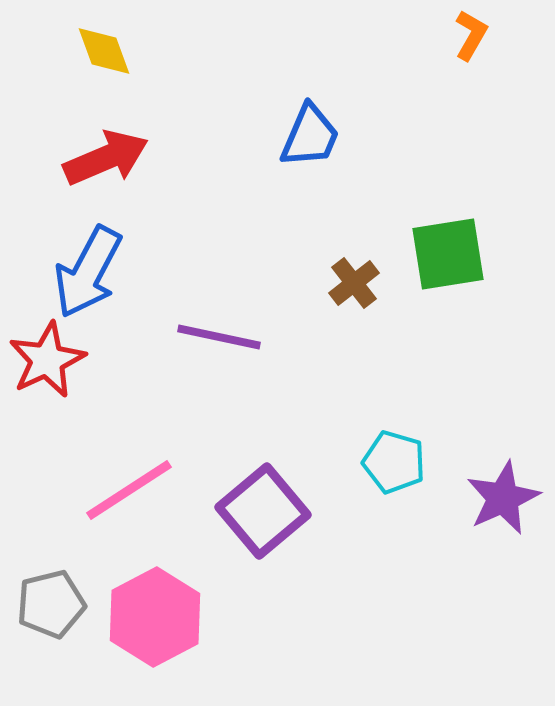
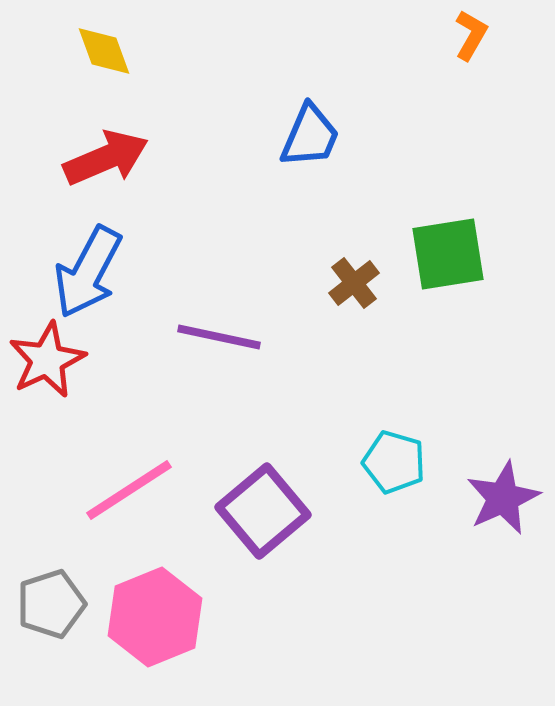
gray pentagon: rotated 4 degrees counterclockwise
pink hexagon: rotated 6 degrees clockwise
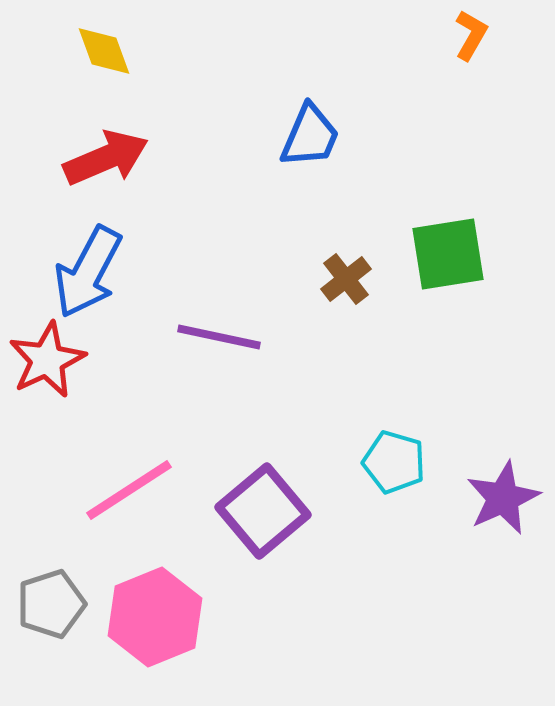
brown cross: moved 8 px left, 4 px up
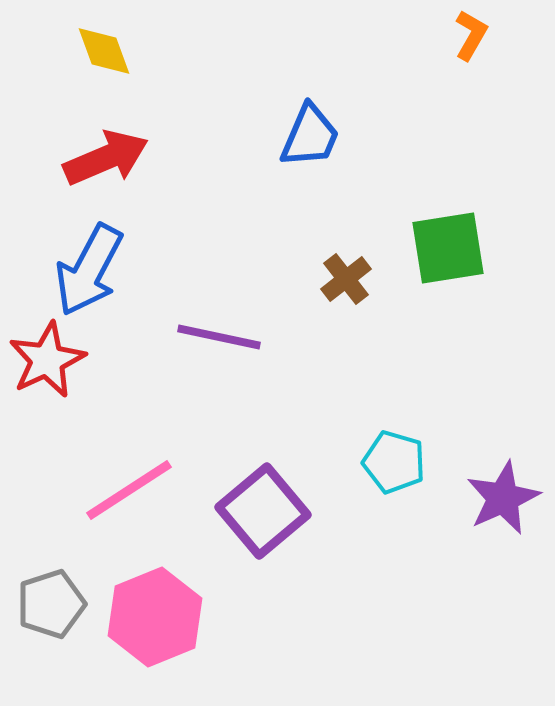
green square: moved 6 px up
blue arrow: moved 1 px right, 2 px up
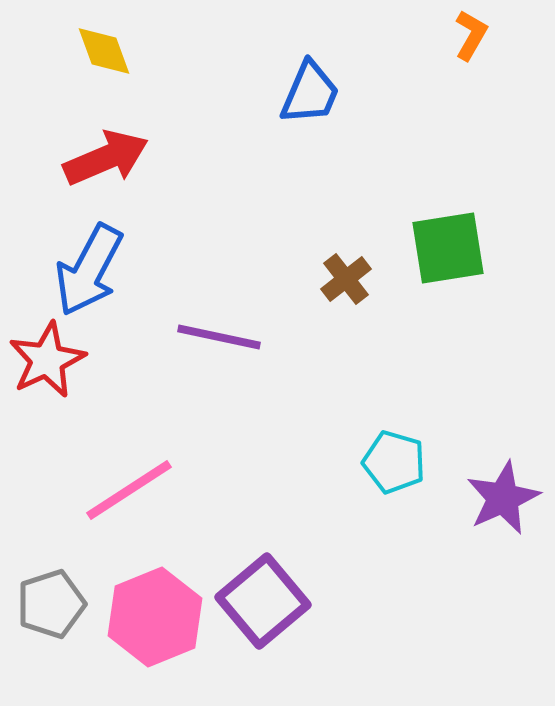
blue trapezoid: moved 43 px up
purple square: moved 90 px down
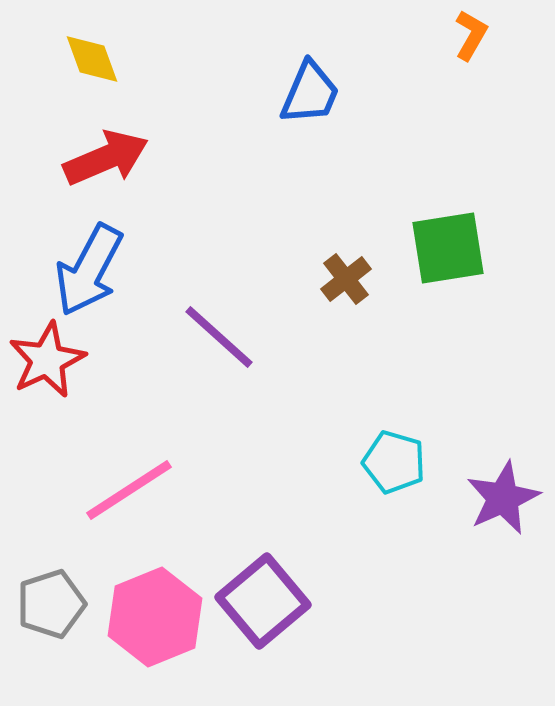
yellow diamond: moved 12 px left, 8 px down
purple line: rotated 30 degrees clockwise
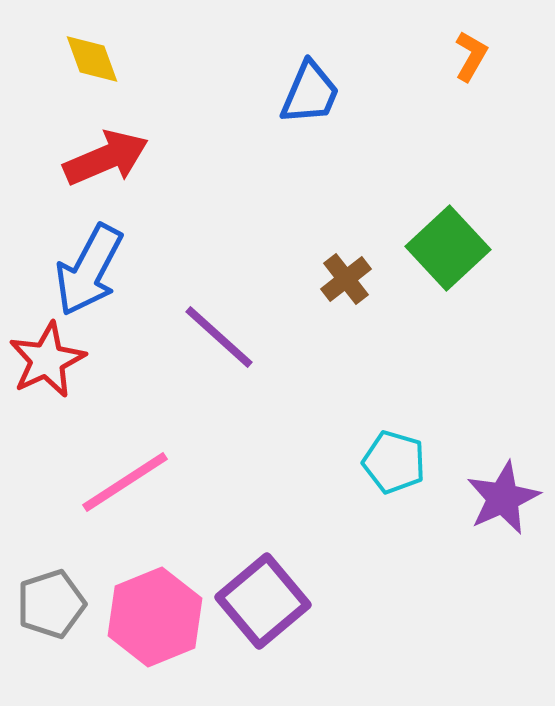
orange L-shape: moved 21 px down
green square: rotated 34 degrees counterclockwise
pink line: moved 4 px left, 8 px up
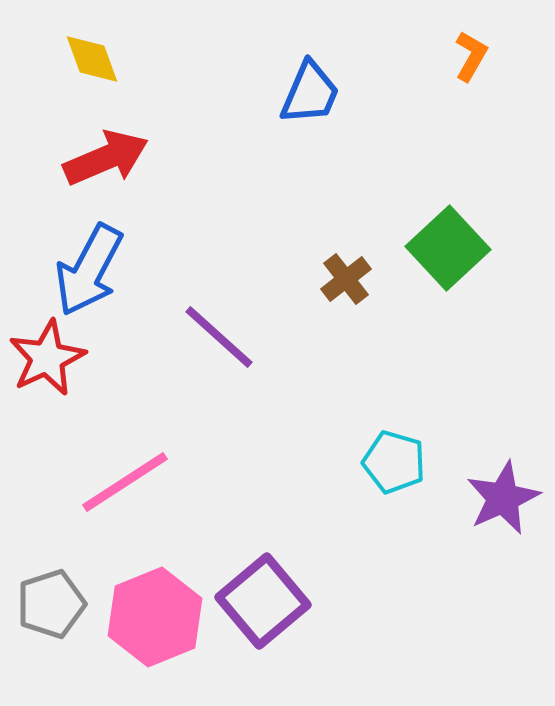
red star: moved 2 px up
